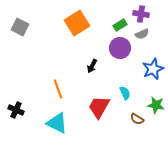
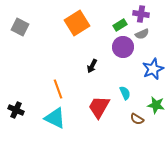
purple circle: moved 3 px right, 1 px up
cyan triangle: moved 2 px left, 5 px up
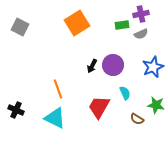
purple cross: rotated 21 degrees counterclockwise
green rectangle: moved 2 px right; rotated 24 degrees clockwise
gray semicircle: moved 1 px left
purple circle: moved 10 px left, 18 px down
blue star: moved 2 px up
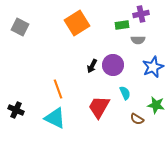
gray semicircle: moved 3 px left, 6 px down; rotated 24 degrees clockwise
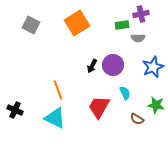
gray square: moved 11 px right, 2 px up
gray semicircle: moved 2 px up
orange line: moved 1 px down
black cross: moved 1 px left
